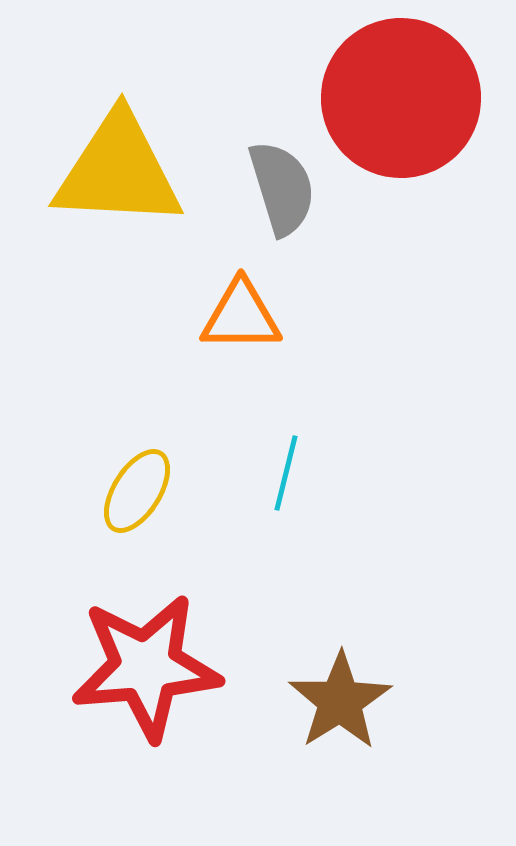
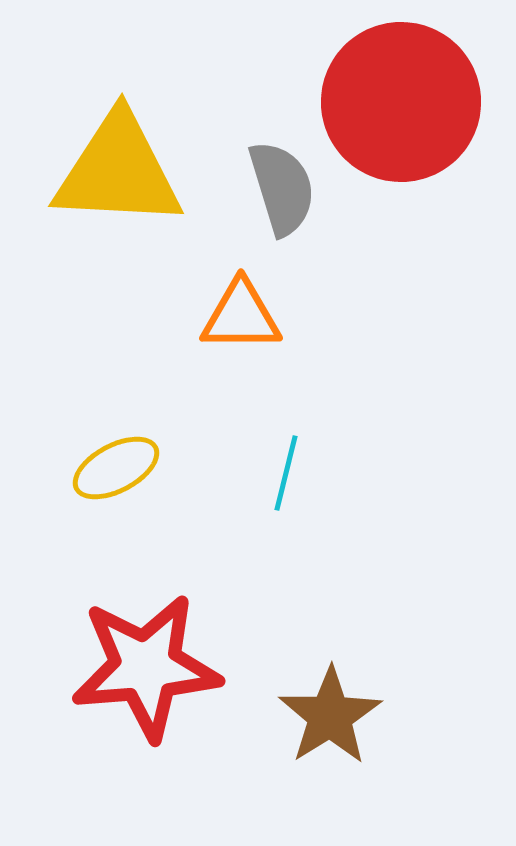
red circle: moved 4 px down
yellow ellipse: moved 21 px left, 23 px up; rotated 30 degrees clockwise
brown star: moved 10 px left, 15 px down
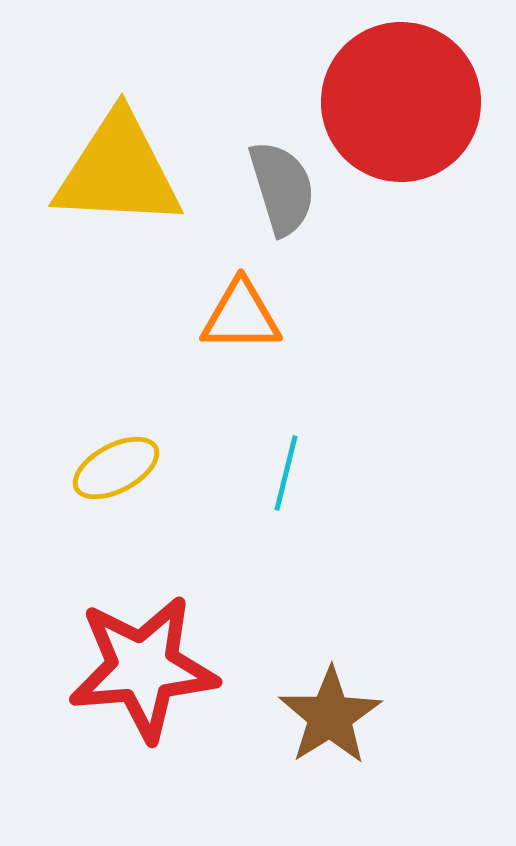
red star: moved 3 px left, 1 px down
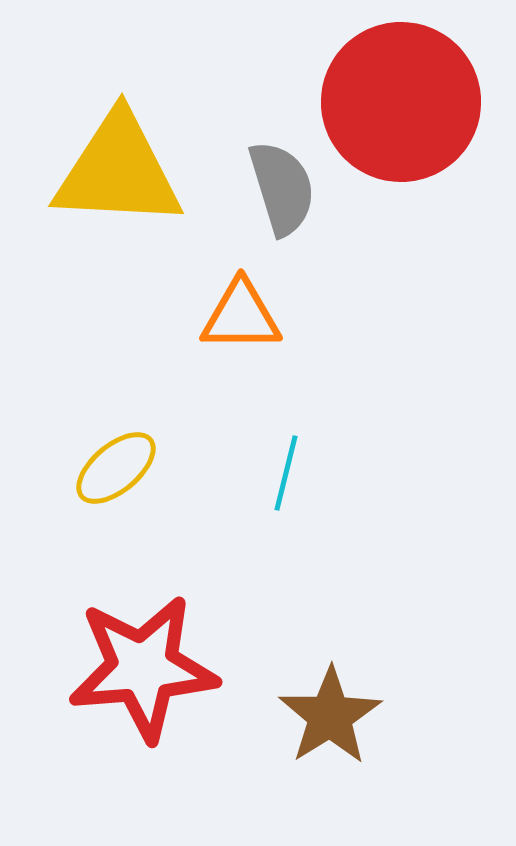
yellow ellipse: rotated 12 degrees counterclockwise
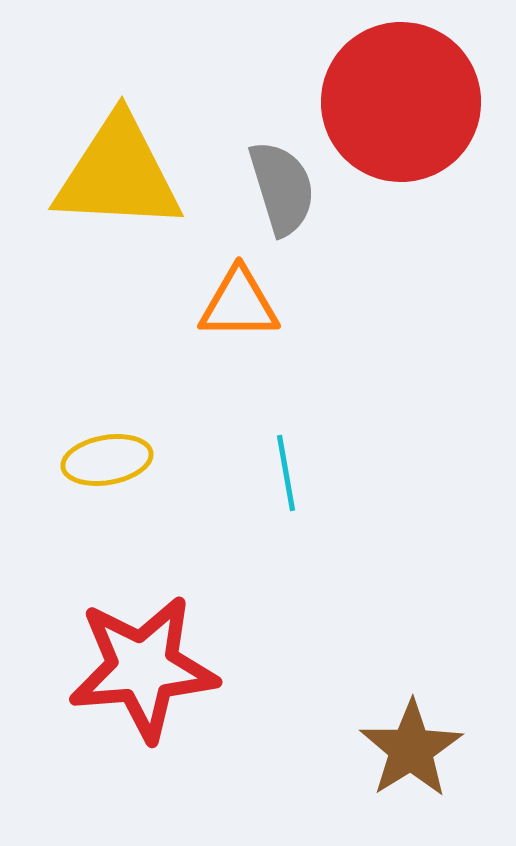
yellow triangle: moved 3 px down
orange triangle: moved 2 px left, 12 px up
yellow ellipse: moved 9 px left, 8 px up; rotated 30 degrees clockwise
cyan line: rotated 24 degrees counterclockwise
brown star: moved 81 px right, 33 px down
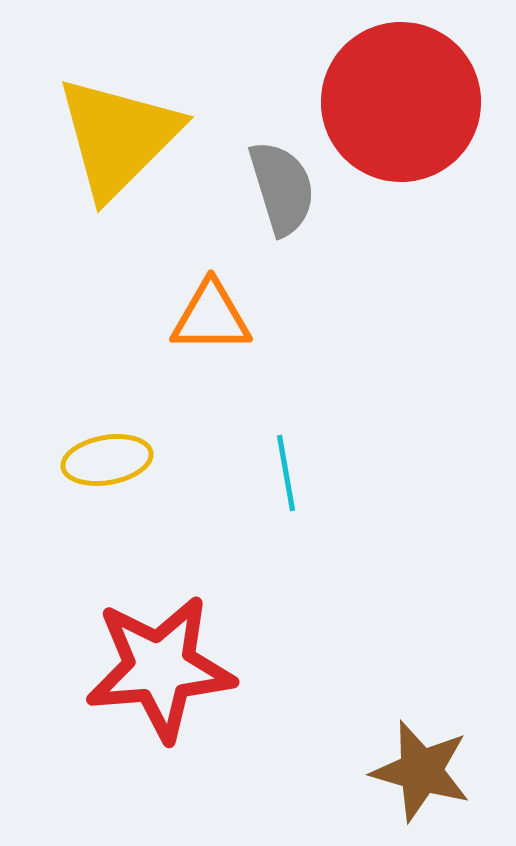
yellow triangle: moved 37 px up; rotated 48 degrees counterclockwise
orange triangle: moved 28 px left, 13 px down
red star: moved 17 px right
brown star: moved 10 px right, 22 px down; rotated 24 degrees counterclockwise
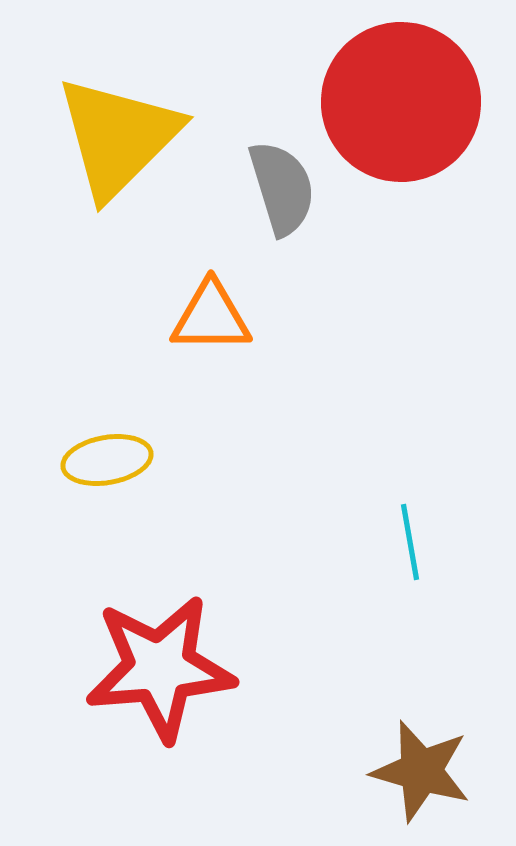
cyan line: moved 124 px right, 69 px down
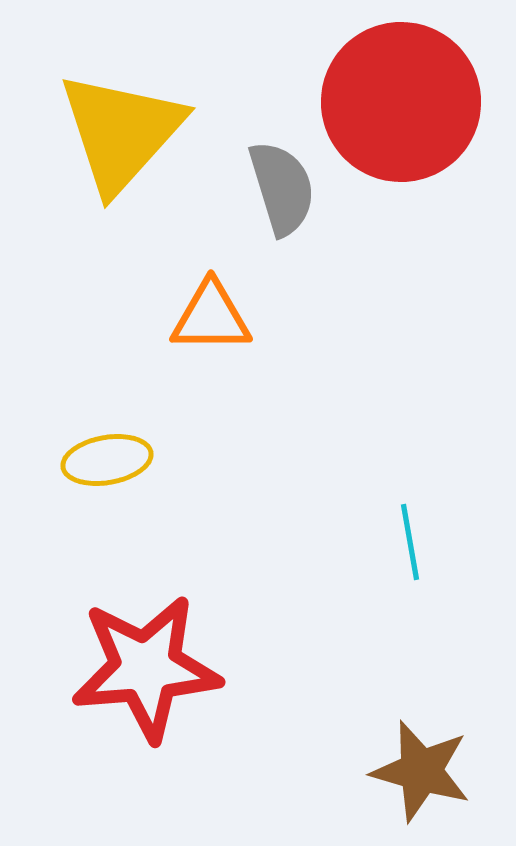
yellow triangle: moved 3 px right, 5 px up; rotated 3 degrees counterclockwise
red star: moved 14 px left
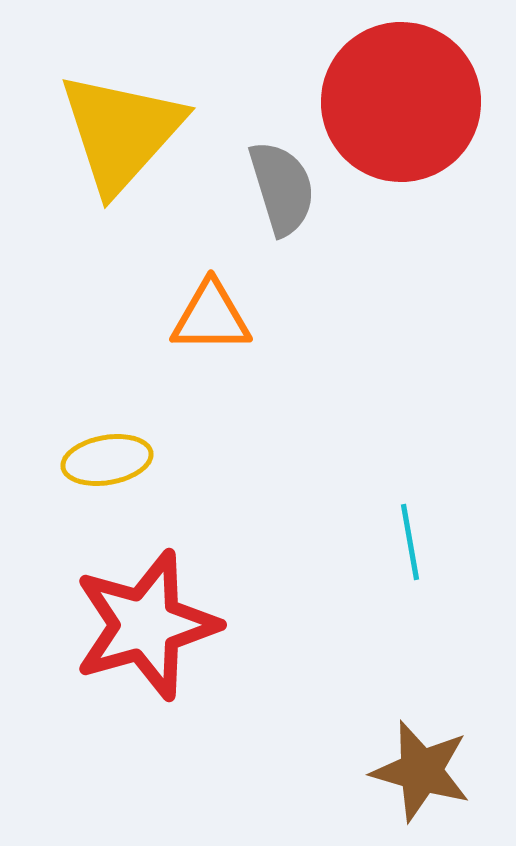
red star: moved 43 px up; rotated 11 degrees counterclockwise
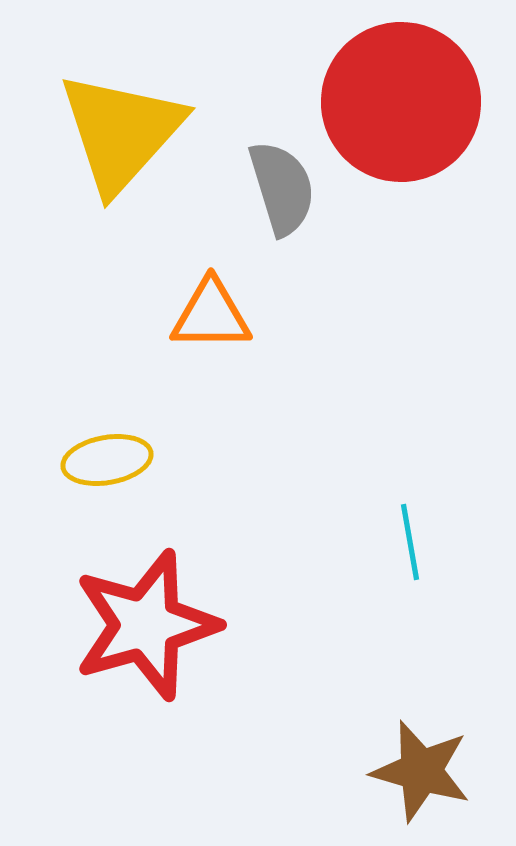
orange triangle: moved 2 px up
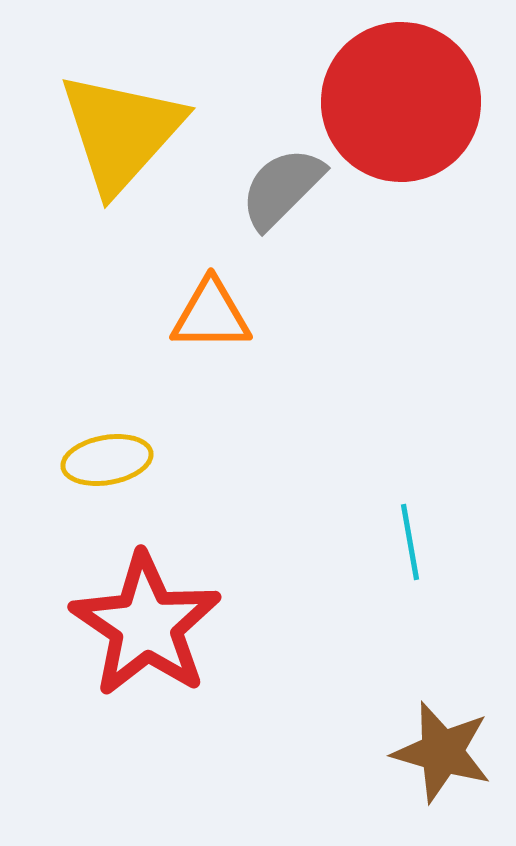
gray semicircle: rotated 118 degrees counterclockwise
red star: rotated 22 degrees counterclockwise
brown star: moved 21 px right, 19 px up
